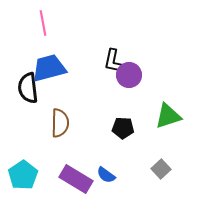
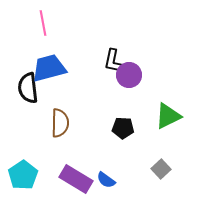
green triangle: rotated 8 degrees counterclockwise
blue semicircle: moved 5 px down
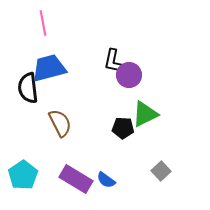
green triangle: moved 23 px left, 2 px up
brown semicircle: rotated 28 degrees counterclockwise
gray square: moved 2 px down
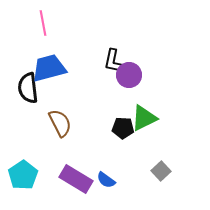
green triangle: moved 1 px left, 4 px down
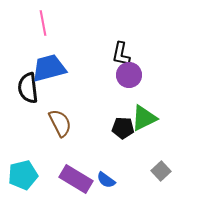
black L-shape: moved 8 px right, 7 px up
cyan pentagon: rotated 20 degrees clockwise
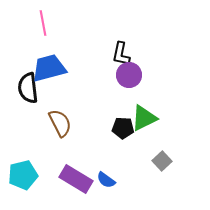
gray square: moved 1 px right, 10 px up
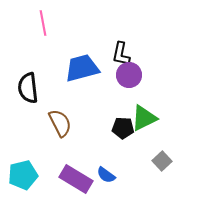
blue trapezoid: moved 33 px right
blue semicircle: moved 5 px up
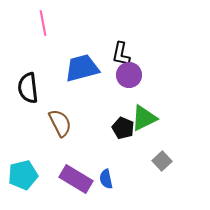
black pentagon: rotated 20 degrees clockwise
blue semicircle: moved 4 px down; rotated 42 degrees clockwise
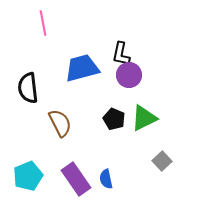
black pentagon: moved 9 px left, 9 px up
cyan pentagon: moved 5 px right, 1 px down; rotated 8 degrees counterclockwise
purple rectangle: rotated 24 degrees clockwise
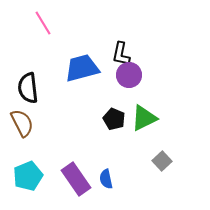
pink line: rotated 20 degrees counterclockwise
brown semicircle: moved 38 px left
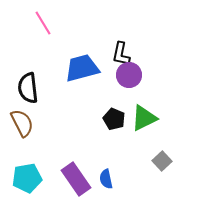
cyan pentagon: moved 1 px left, 2 px down; rotated 12 degrees clockwise
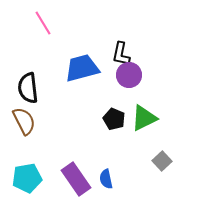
brown semicircle: moved 2 px right, 2 px up
